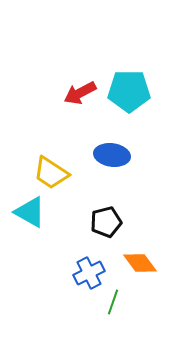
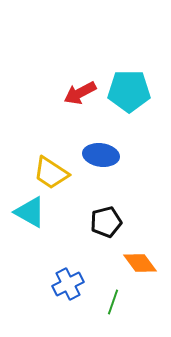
blue ellipse: moved 11 px left
blue cross: moved 21 px left, 11 px down
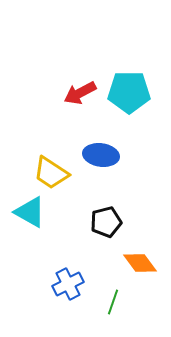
cyan pentagon: moved 1 px down
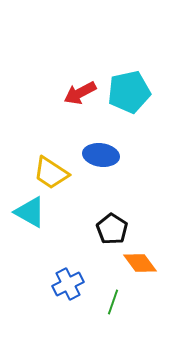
cyan pentagon: rotated 12 degrees counterclockwise
black pentagon: moved 6 px right, 7 px down; rotated 24 degrees counterclockwise
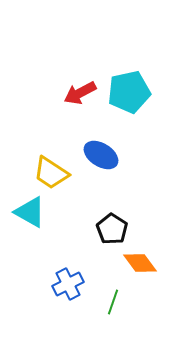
blue ellipse: rotated 24 degrees clockwise
